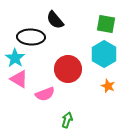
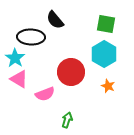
red circle: moved 3 px right, 3 px down
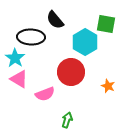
cyan hexagon: moved 19 px left, 12 px up
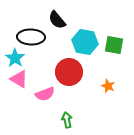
black semicircle: moved 2 px right
green square: moved 8 px right, 21 px down
cyan hexagon: rotated 20 degrees counterclockwise
red circle: moved 2 px left
green arrow: rotated 28 degrees counterclockwise
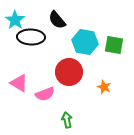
cyan star: moved 38 px up
pink triangle: moved 4 px down
orange star: moved 4 px left, 1 px down
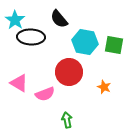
black semicircle: moved 2 px right, 1 px up
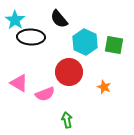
cyan hexagon: rotated 15 degrees clockwise
